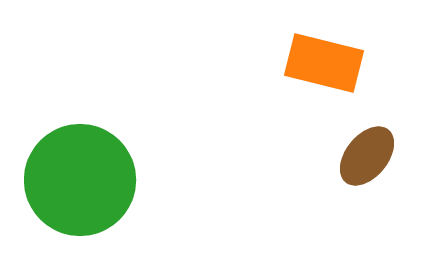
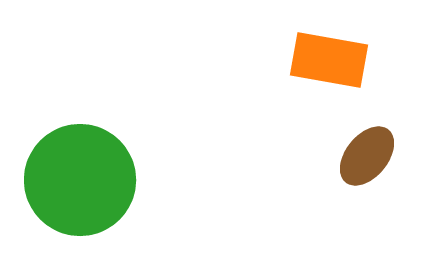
orange rectangle: moved 5 px right, 3 px up; rotated 4 degrees counterclockwise
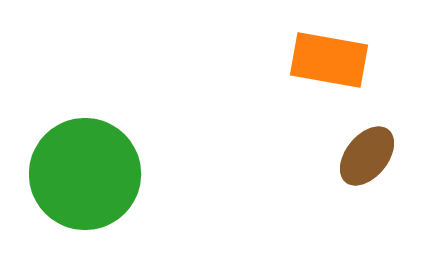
green circle: moved 5 px right, 6 px up
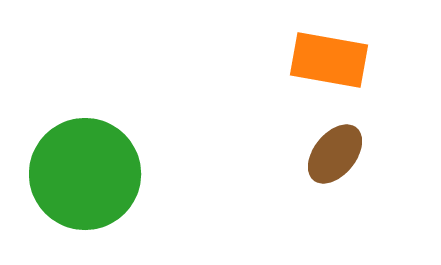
brown ellipse: moved 32 px left, 2 px up
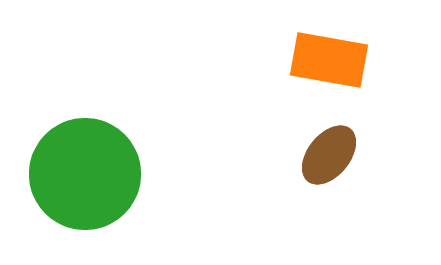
brown ellipse: moved 6 px left, 1 px down
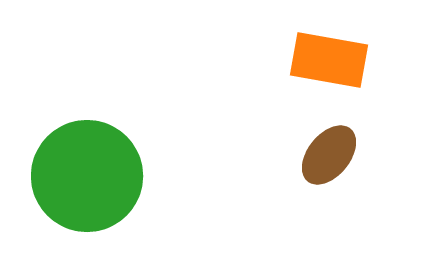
green circle: moved 2 px right, 2 px down
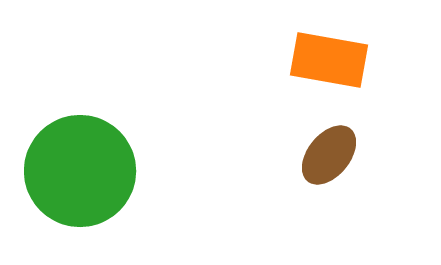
green circle: moved 7 px left, 5 px up
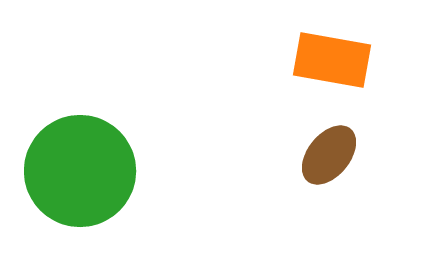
orange rectangle: moved 3 px right
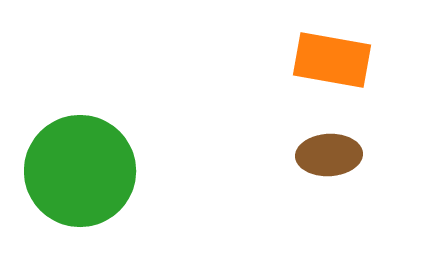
brown ellipse: rotated 48 degrees clockwise
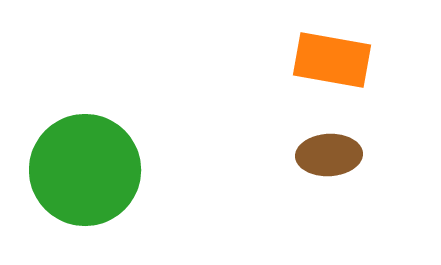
green circle: moved 5 px right, 1 px up
